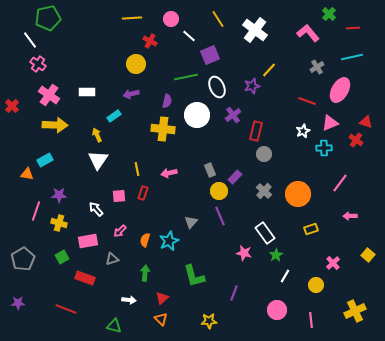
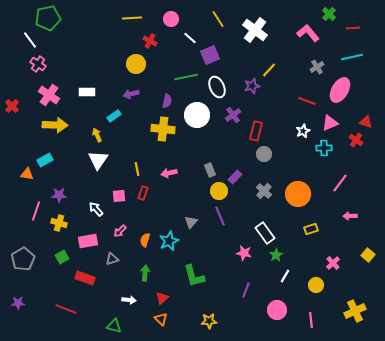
white line at (189, 36): moved 1 px right, 2 px down
purple line at (234, 293): moved 12 px right, 3 px up
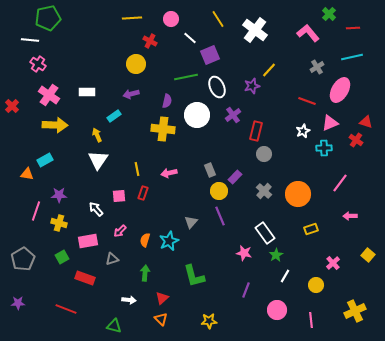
white line at (30, 40): rotated 48 degrees counterclockwise
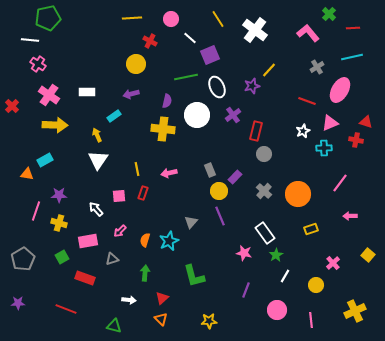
red cross at (356, 140): rotated 24 degrees counterclockwise
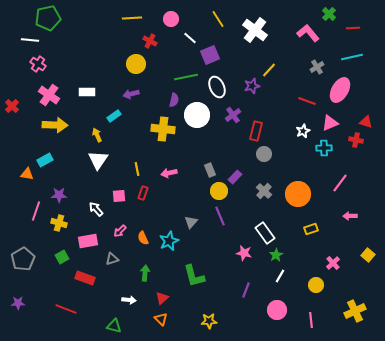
purple semicircle at (167, 101): moved 7 px right, 1 px up
orange semicircle at (145, 240): moved 2 px left, 2 px up; rotated 40 degrees counterclockwise
white line at (285, 276): moved 5 px left
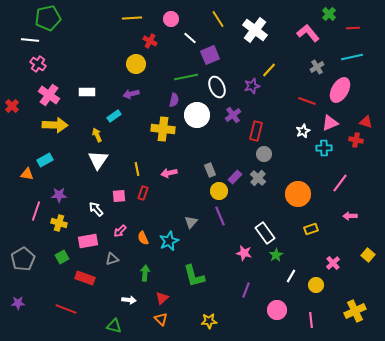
gray cross at (264, 191): moved 6 px left, 13 px up
white line at (280, 276): moved 11 px right
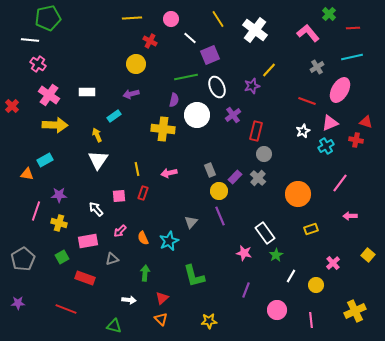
cyan cross at (324, 148): moved 2 px right, 2 px up; rotated 28 degrees counterclockwise
